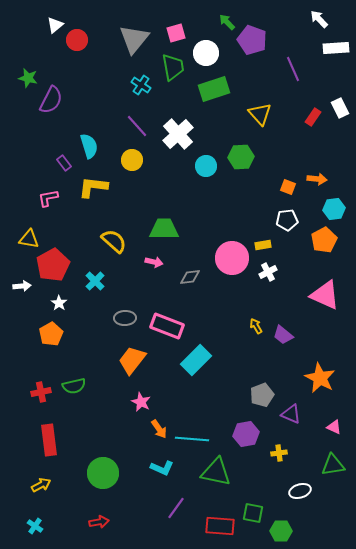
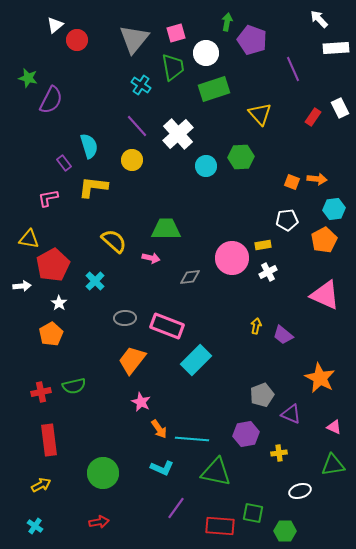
green arrow at (227, 22): rotated 54 degrees clockwise
orange square at (288, 187): moved 4 px right, 5 px up
green trapezoid at (164, 229): moved 2 px right
pink arrow at (154, 262): moved 3 px left, 4 px up
yellow arrow at (256, 326): rotated 42 degrees clockwise
green hexagon at (281, 531): moved 4 px right
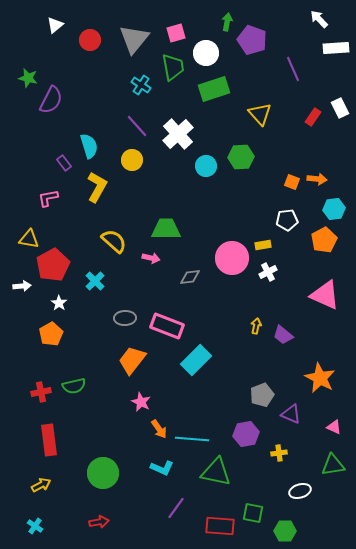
red circle at (77, 40): moved 13 px right
yellow L-shape at (93, 187): moved 4 px right; rotated 112 degrees clockwise
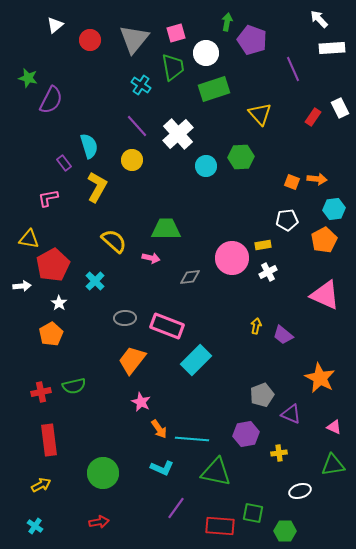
white rectangle at (336, 48): moved 4 px left
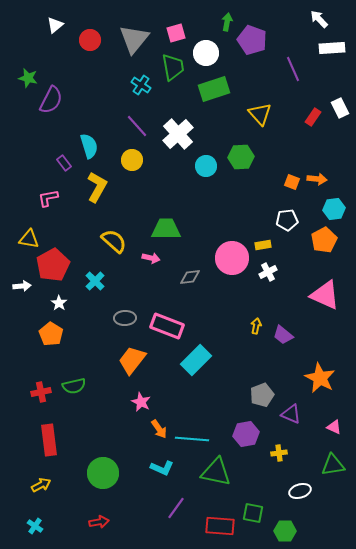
orange pentagon at (51, 334): rotated 10 degrees counterclockwise
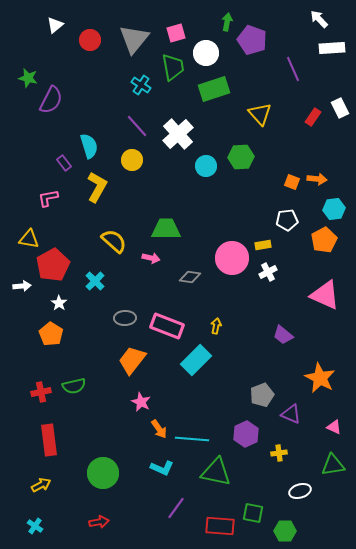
gray diamond at (190, 277): rotated 15 degrees clockwise
yellow arrow at (256, 326): moved 40 px left
purple hexagon at (246, 434): rotated 15 degrees counterclockwise
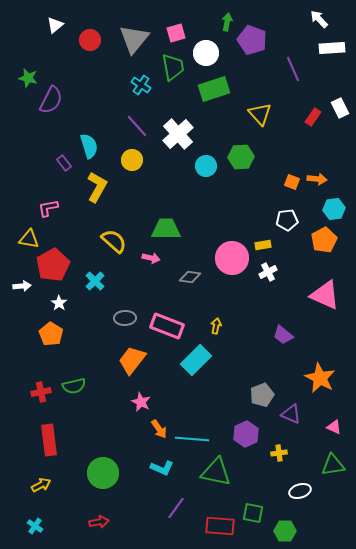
pink L-shape at (48, 198): moved 10 px down
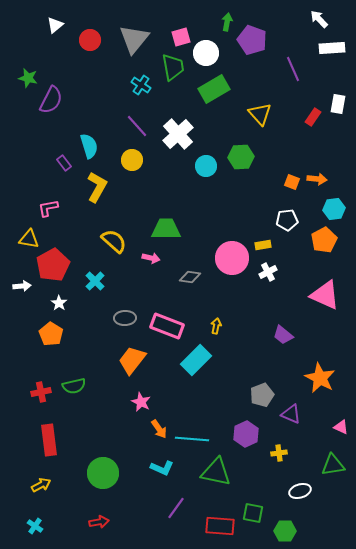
pink square at (176, 33): moved 5 px right, 4 px down
green rectangle at (214, 89): rotated 12 degrees counterclockwise
white rectangle at (340, 108): moved 2 px left, 4 px up; rotated 36 degrees clockwise
pink triangle at (334, 427): moved 7 px right
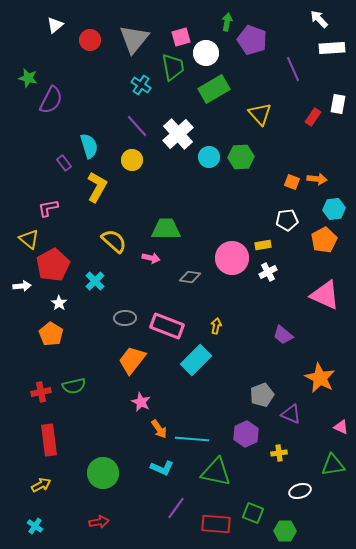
cyan circle at (206, 166): moved 3 px right, 9 px up
yellow triangle at (29, 239): rotated 30 degrees clockwise
green square at (253, 513): rotated 10 degrees clockwise
red rectangle at (220, 526): moved 4 px left, 2 px up
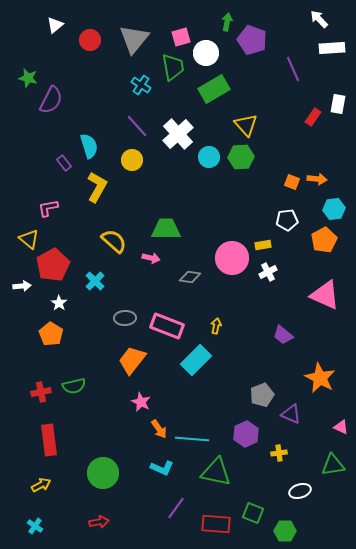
yellow triangle at (260, 114): moved 14 px left, 11 px down
